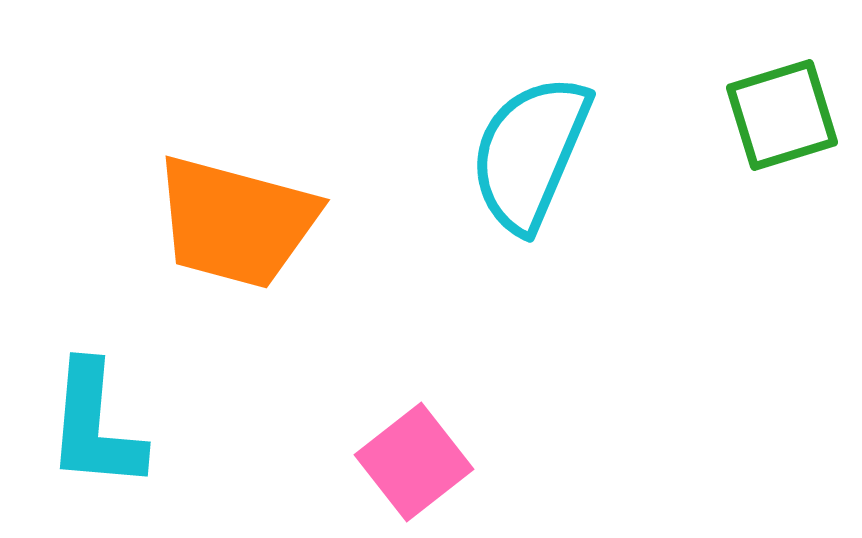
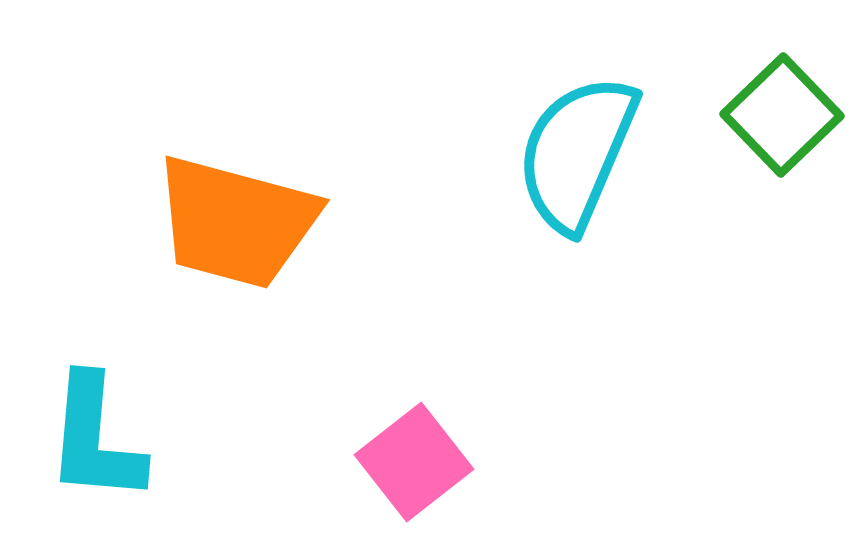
green square: rotated 27 degrees counterclockwise
cyan semicircle: moved 47 px right
cyan L-shape: moved 13 px down
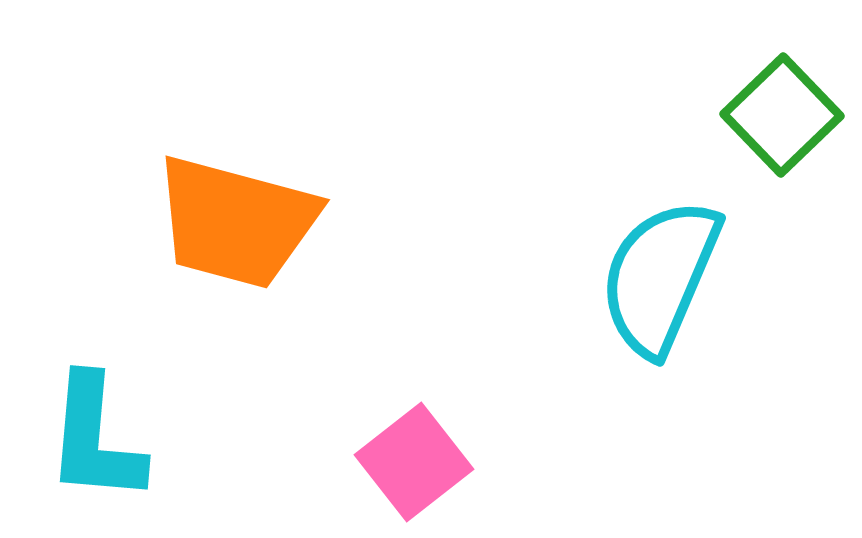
cyan semicircle: moved 83 px right, 124 px down
